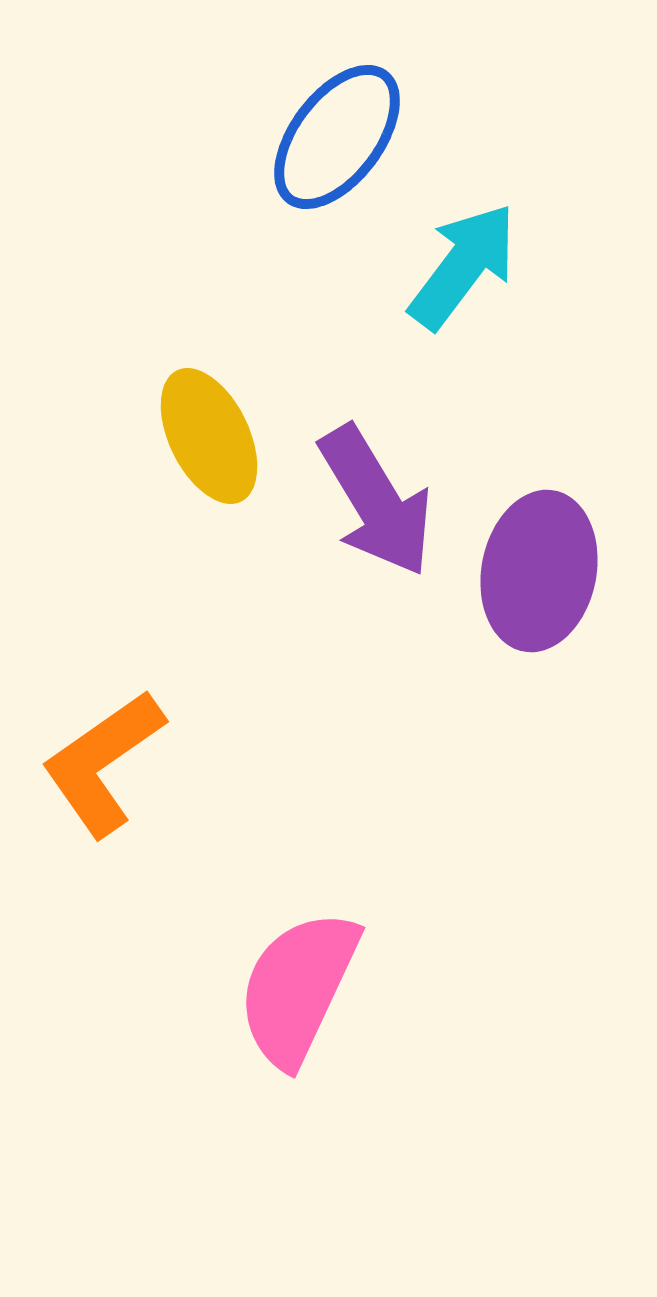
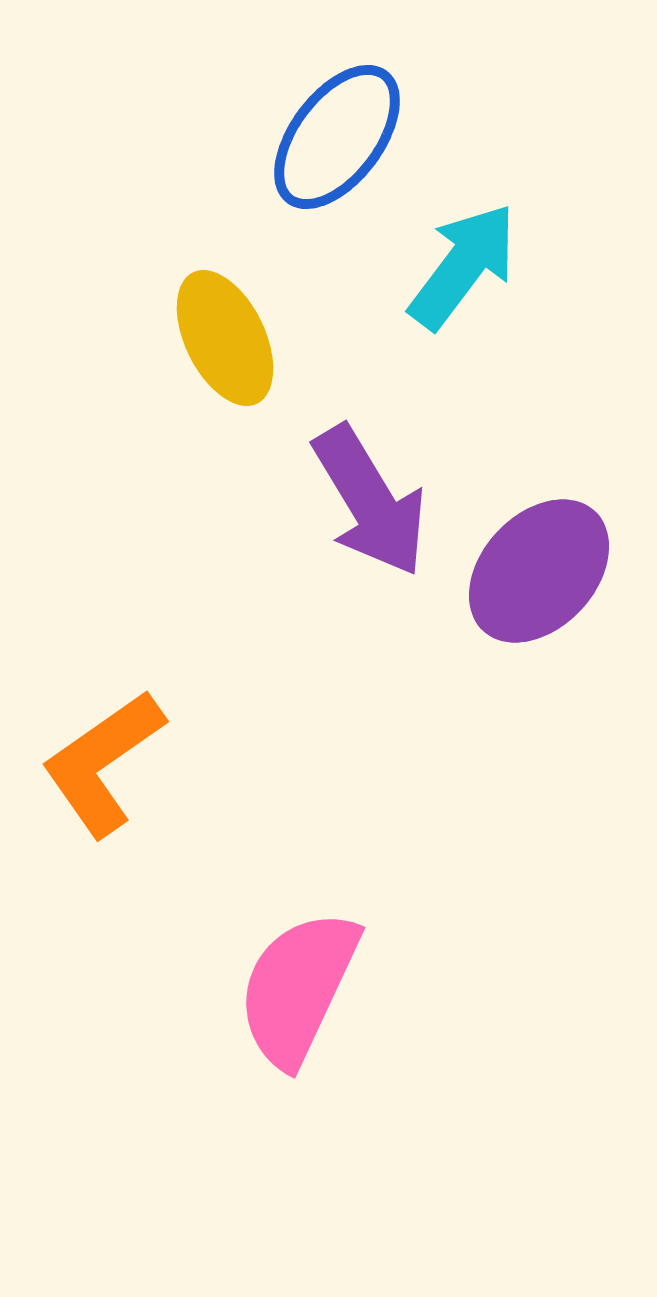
yellow ellipse: moved 16 px right, 98 px up
purple arrow: moved 6 px left
purple ellipse: rotated 32 degrees clockwise
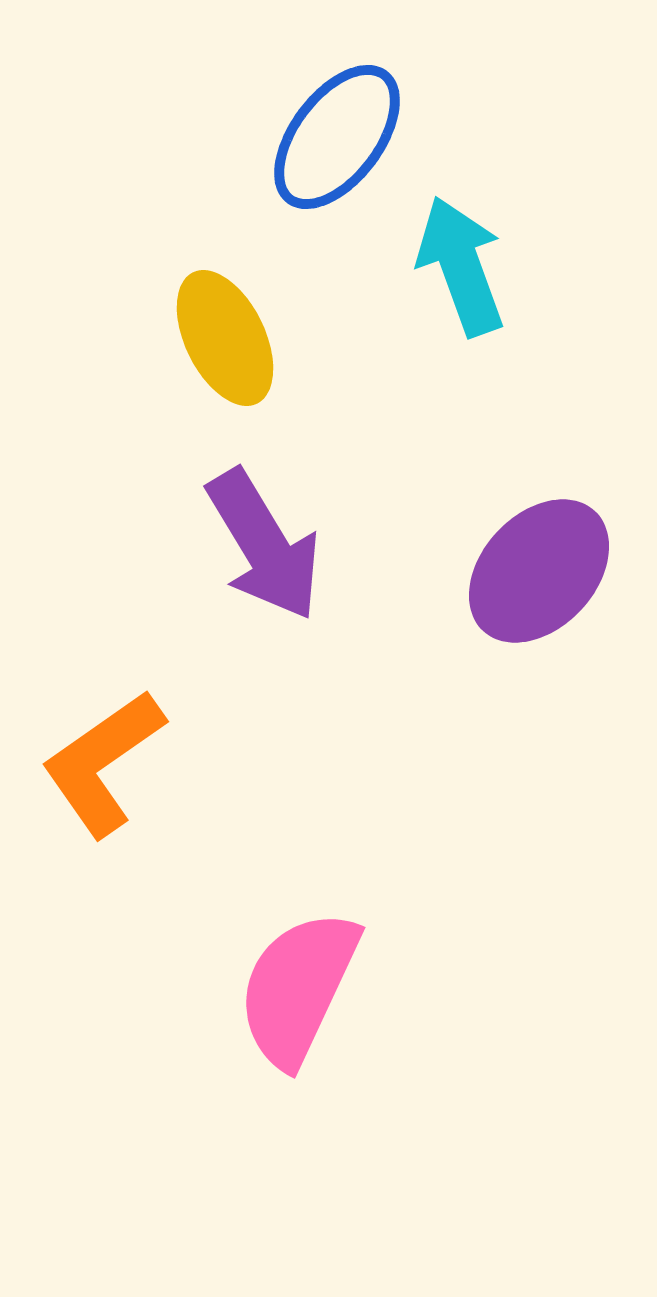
cyan arrow: moved 2 px left; rotated 57 degrees counterclockwise
purple arrow: moved 106 px left, 44 px down
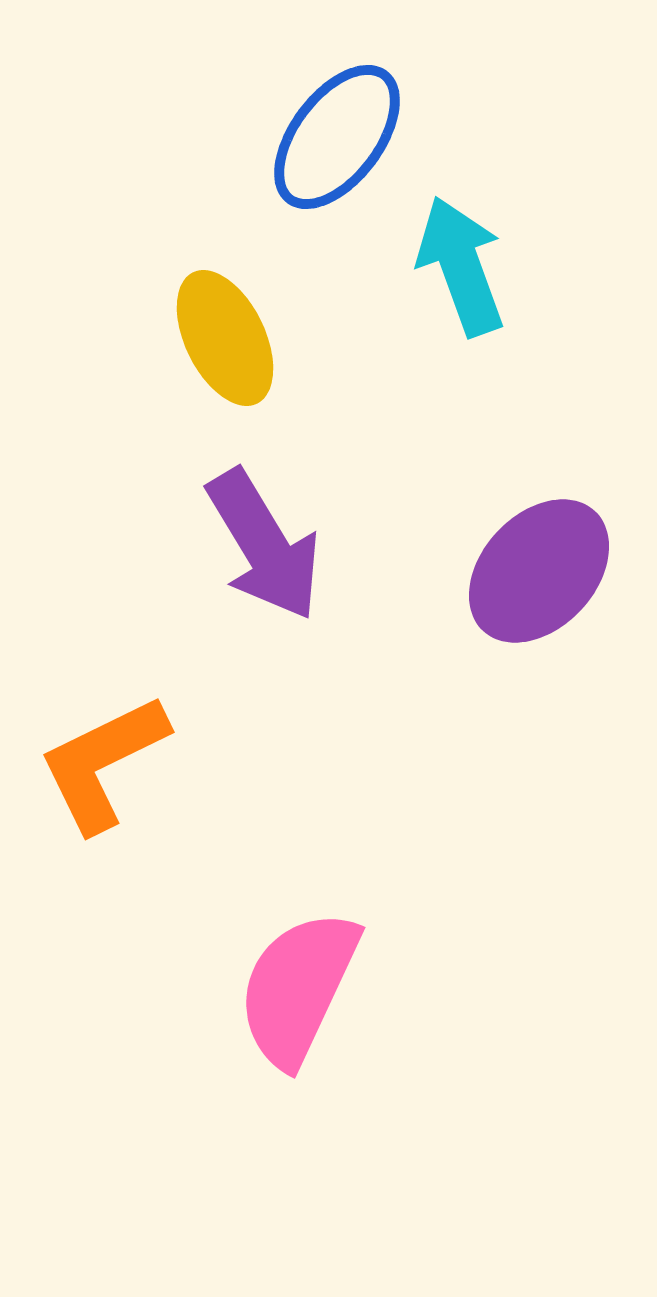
orange L-shape: rotated 9 degrees clockwise
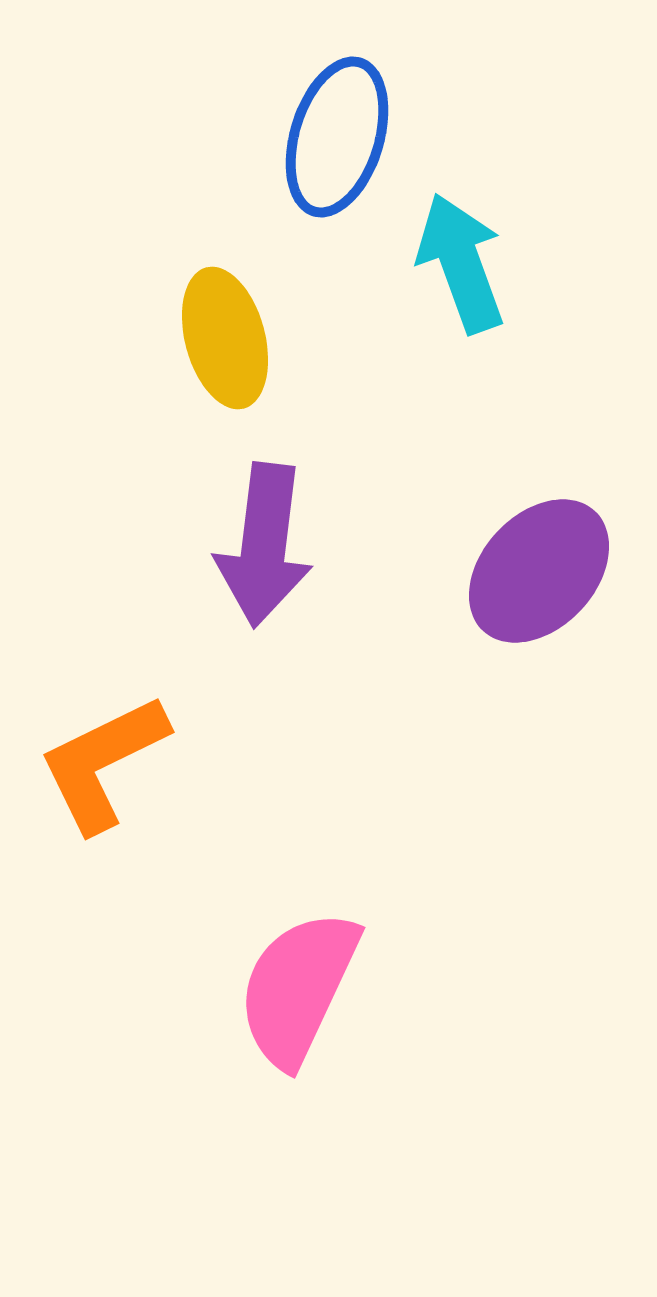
blue ellipse: rotated 20 degrees counterclockwise
cyan arrow: moved 3 px up
yellow ellipse: rotated 11 degrees clockwise
purple arrow: rotated 38 degrees clockwise
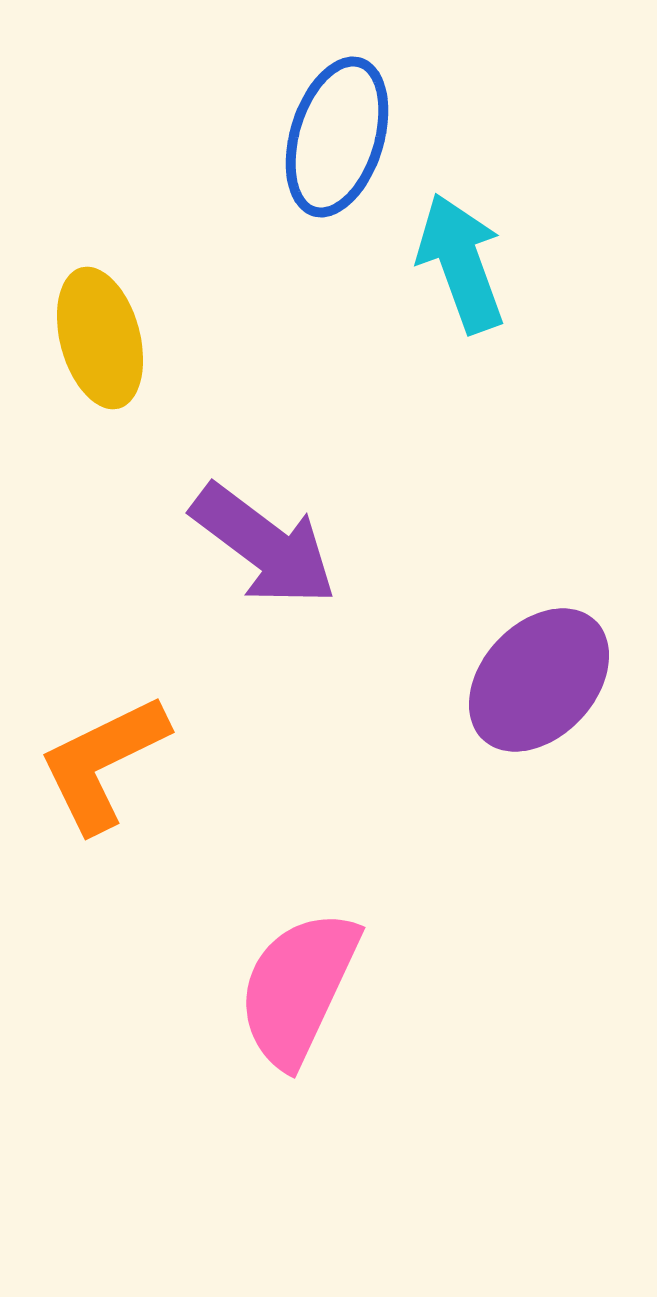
yellow ellipse: moved 125 px left
purple arrow: rotated 60 degrees counterclockwise
purple ellipse: moved 109 px down
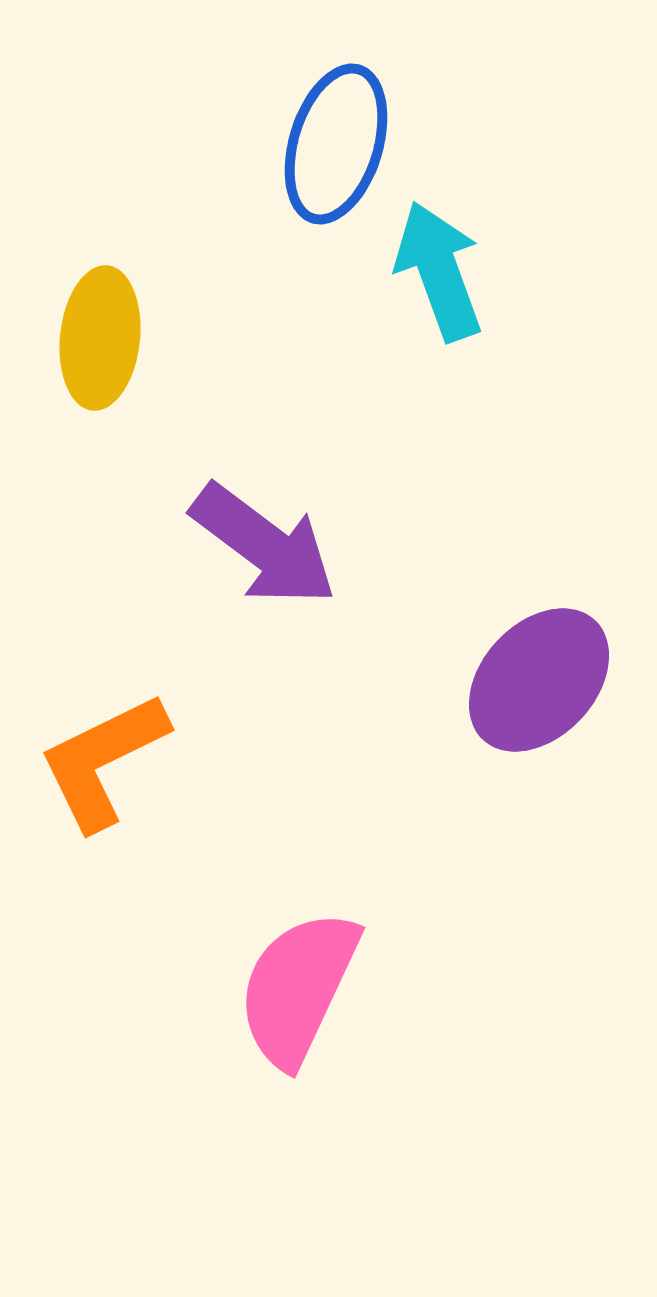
blue ellipse: moved 1 px left, 7 px down
cyan arrow: moved 22 px left, 8 px down
yellow ellipse: rotated 21 degrees clockwise
orange L-shape: moved 2 px up
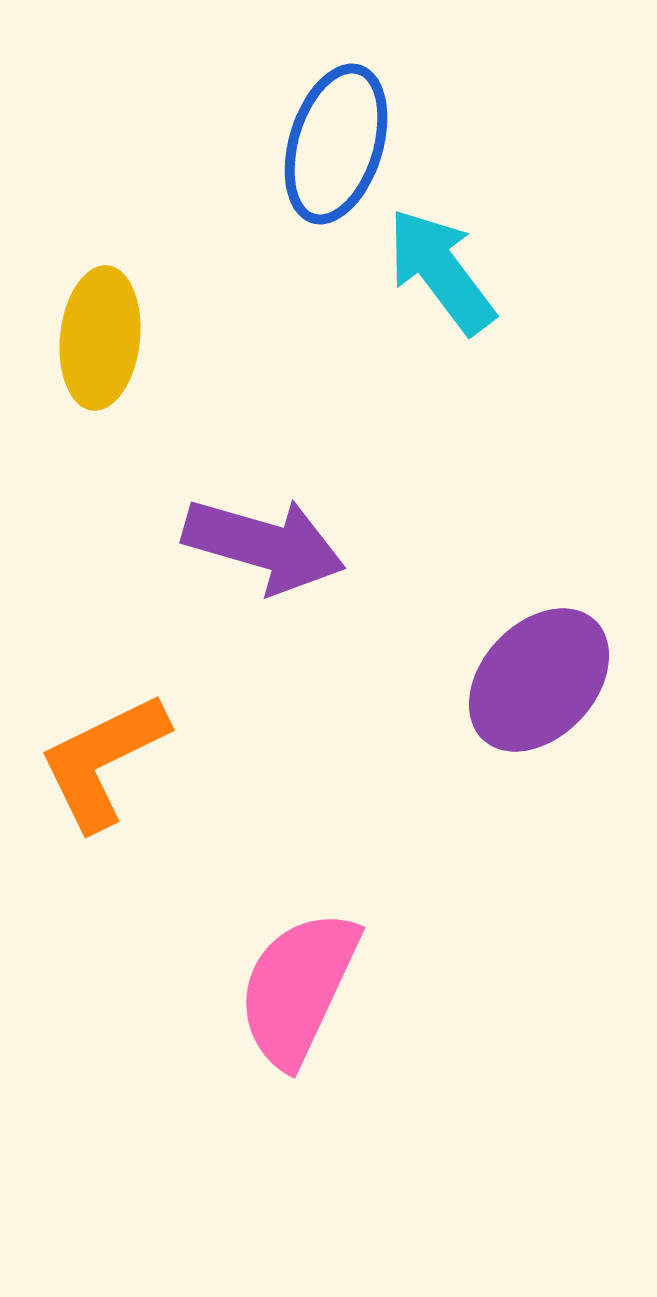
cyan arrow: moved 2 px right; rotated 17 degrees counterclockwise
purple arrow: rotated 21 degrees counterclockwise
